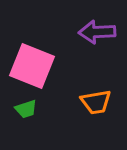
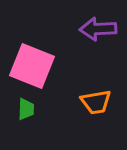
purple arrow: moved 1 px right, 3 px up
green trapezoid: rotated 70 degrees counterclockwise
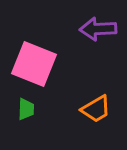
pink square: moved 2 px right, 2 px up
orange trapezoid: moved 7 px down; rotated 20 degrees counterclockwise
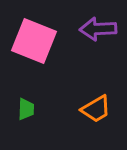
pink square: moved 23 px up
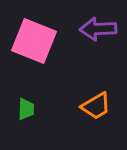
orange trapezoid: moved 3 px up
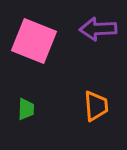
orange trapezoid: rotated 64 degrees counterclockwise
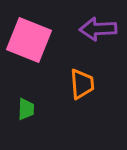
pink square: moved 5 px left, 1 px up
orange trapezoid: moved 14 px left, 22 px up
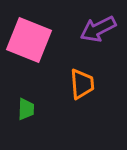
purple arrow: rotated 24 degrees counterclockwise
